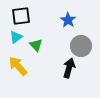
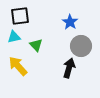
black square: moved 1 px left
blue star: moved 2 px right, 2 px down
cyan triangle: moved 2 px left; rotated 24 degrees clockwise
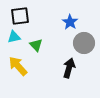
gray circle: moved 3 px right, 3 px up
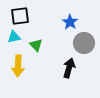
yellow arrow: rotated 135 degrees counterclockwise
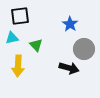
blue star: moved 2 px down
cyan triangle: moved 2 px left, 1 px down
gray circle: moved 6 px down
black arrow: rotated 90 degrees clockwise
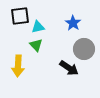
blue star: moved 3 px right, 1 px up
cyan triangle: moved 26 px right, 11 px up
black arrow: rotated 18 degrees clockwise
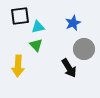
blue star: rotated 14 degrees clockwise
black arrow: rotated 24 degrees clockwise
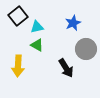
black square: moved 2 px left; rotated 30 degrees counterclockwise
cyan triangle: moved 1 px left
green triangle: moved 1 px right; rotated 16 degrees counterclockwise
gray circle: moved 2 px right
black arrow: moved 3 px left
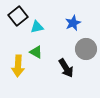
green triangle: moved 1 px left, 7 px down
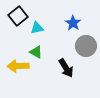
blue star: rotated 14 degrees counterclockwise
cyan triangle: moved 1 px down
gray circle: moved 3 px up
yellow arrow: rotated 85 degrees clockwise
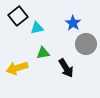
gray circle: moved 2 px up
green triangle: moved 7 px right, 1 px down; rotated 40 degrees counterclockwise
yellow arrow: moved 1 px left, 2 px down; rotated 15 degrees counterclockwise
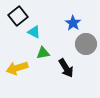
cyan triangle: moved 3 px left, 4 px down; rotated 40 degrees clockwise
